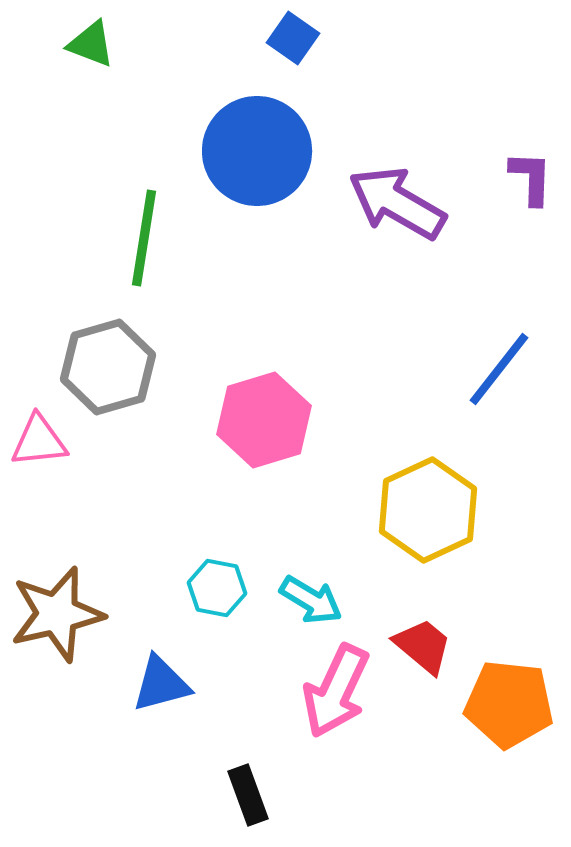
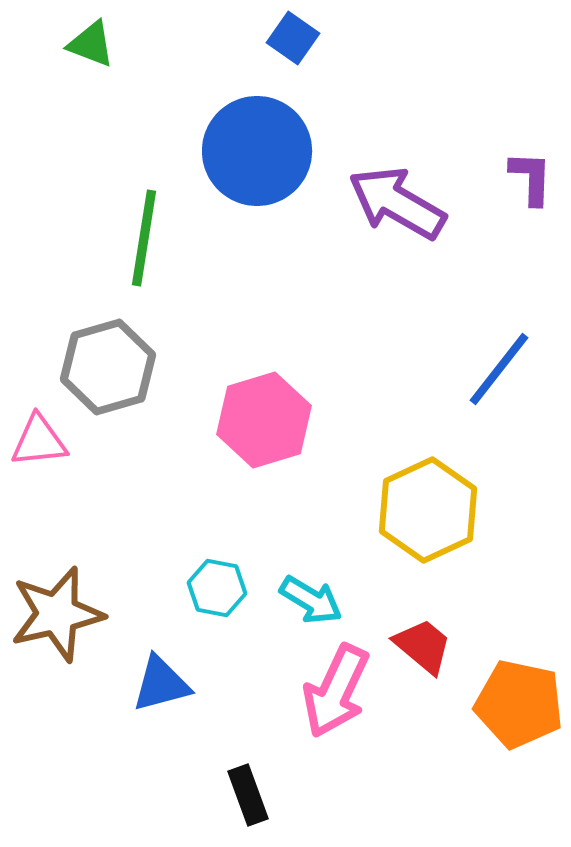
orange pentagon: moved 10 px right; rotated 6 degrees clockwise
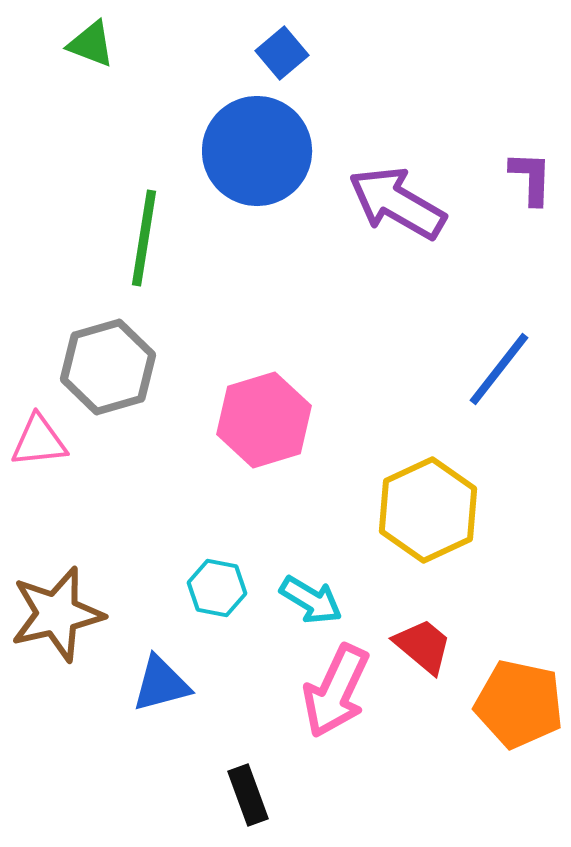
blue square: moved 11 px left, 15 px down; rotated 15 degrees clockwise
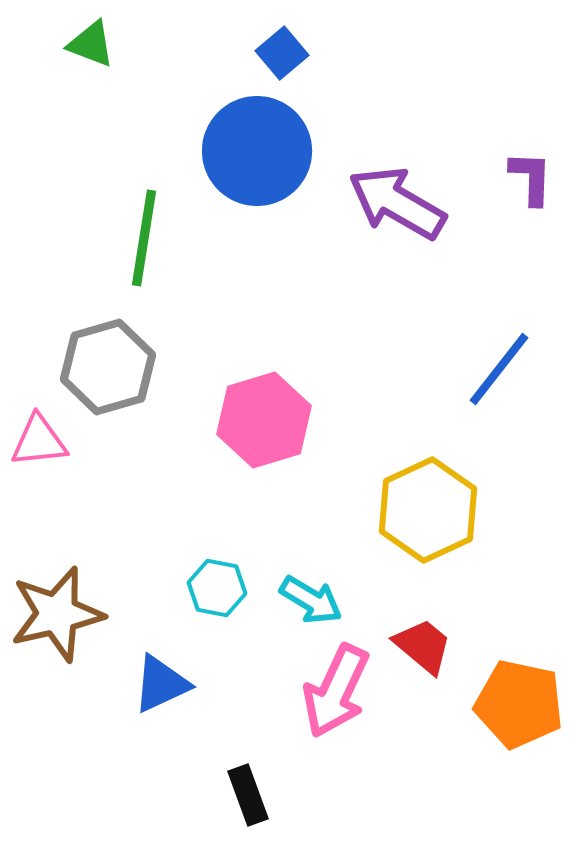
blue triangle: rotated 10 degrees counterclockwise
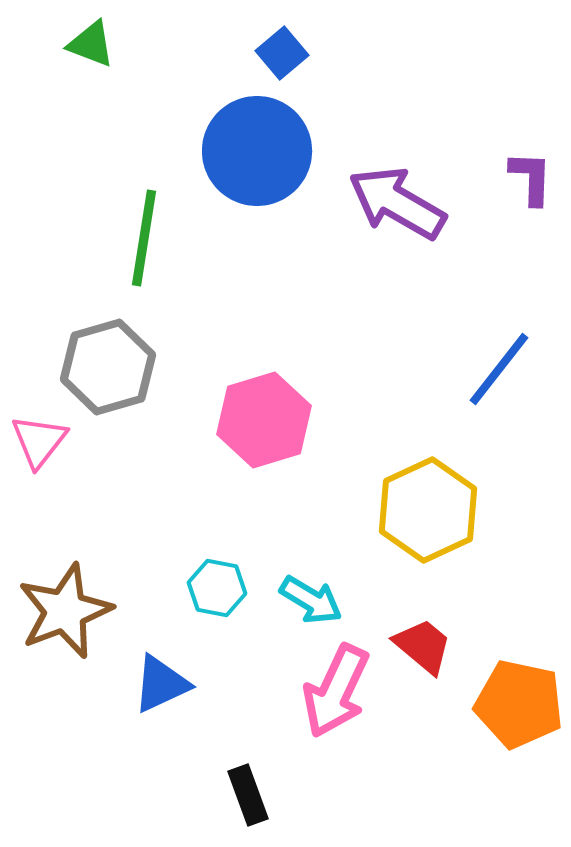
pink triangle: rotated 46 degrees counterclockwise
brown star: moved 8 px right, 3 px up; rotated 8 degrees counterclockwise
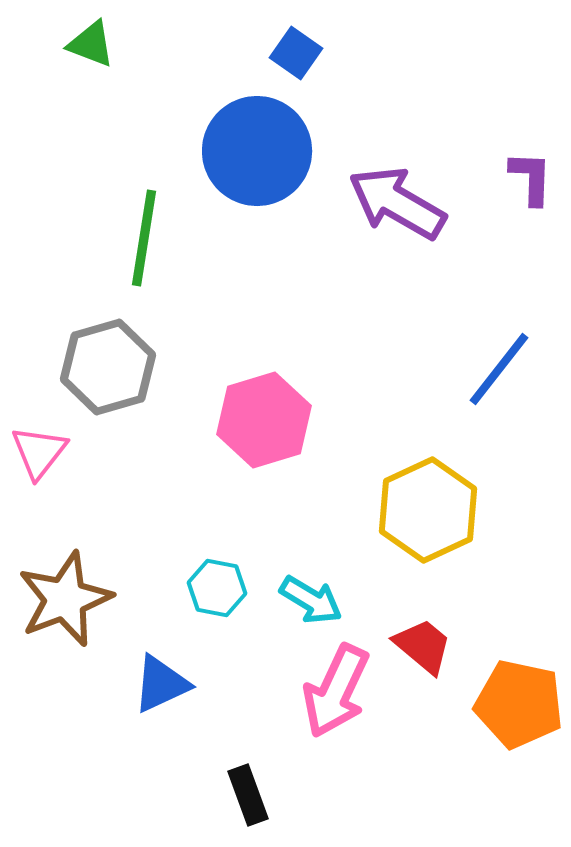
blue square: moved 14 px right; rotated 15 degrees counterclockwise
pink triangle: moved 11 px down
brown star: moved 12 px up
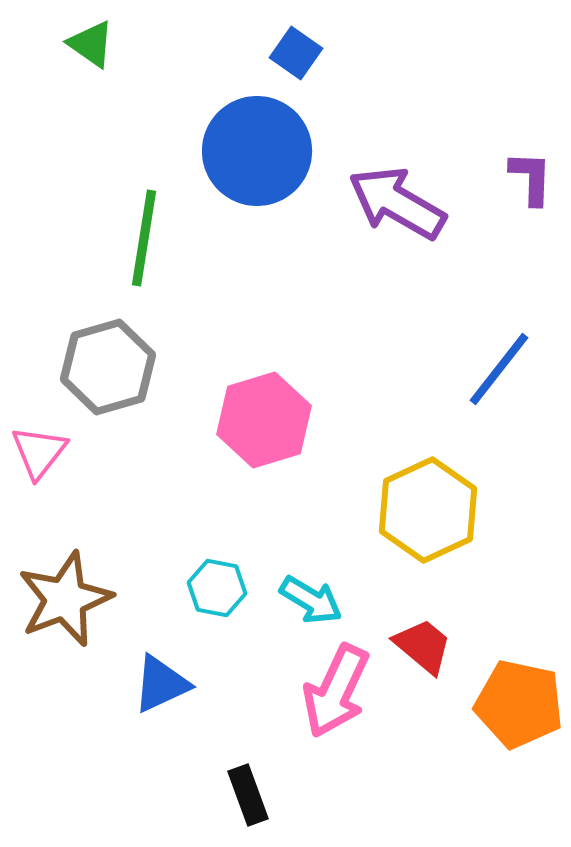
green triangle: rotated 14 degrees clockwise
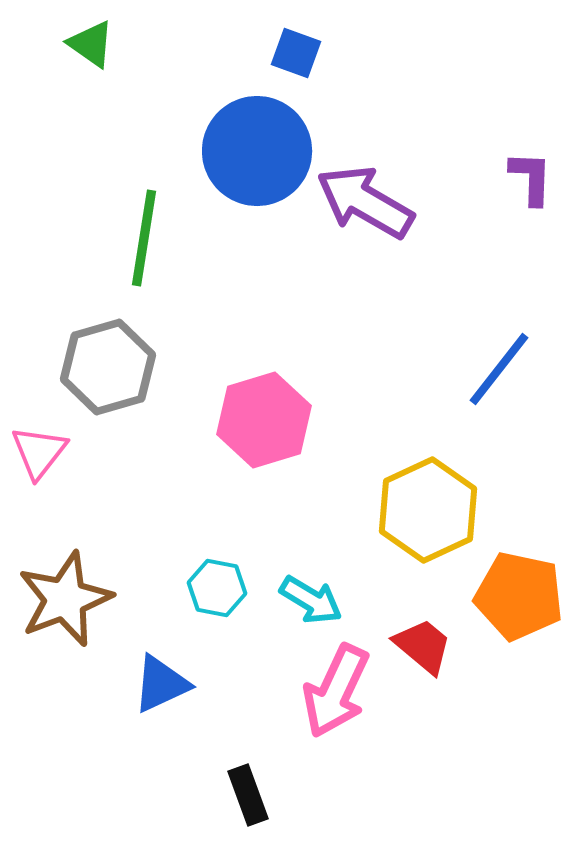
blue square: rotated 15 degrees counterclockwise
purple arrow: moved 32 px left, 1 px up
orange pentagon: moved 108 px up
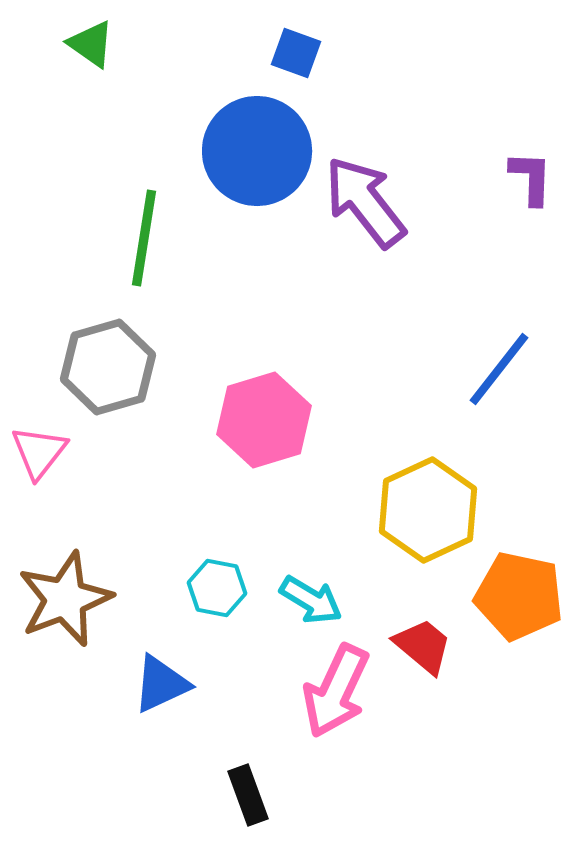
purple arrow: rotated 22 degrees clockwise
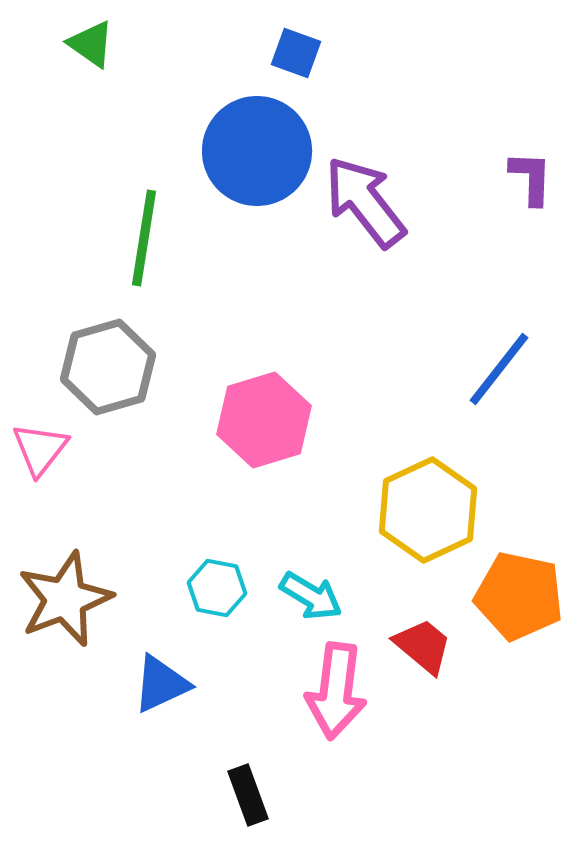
pink triangle: moved 1 px right, 3 px up
cyan arrow: moved 4 px up
pink arrow: rotated 18 degrees counterclockwise
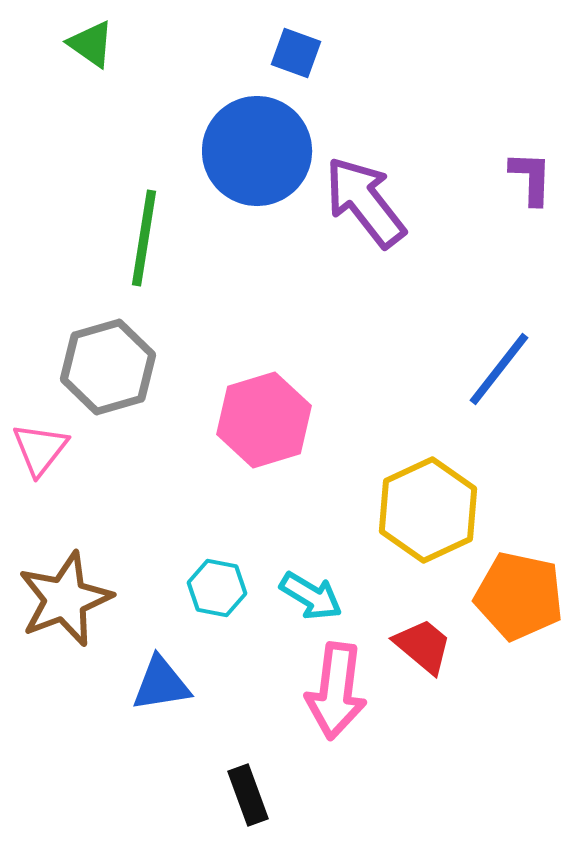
blue triangle: rotated 16 degrees clockwise
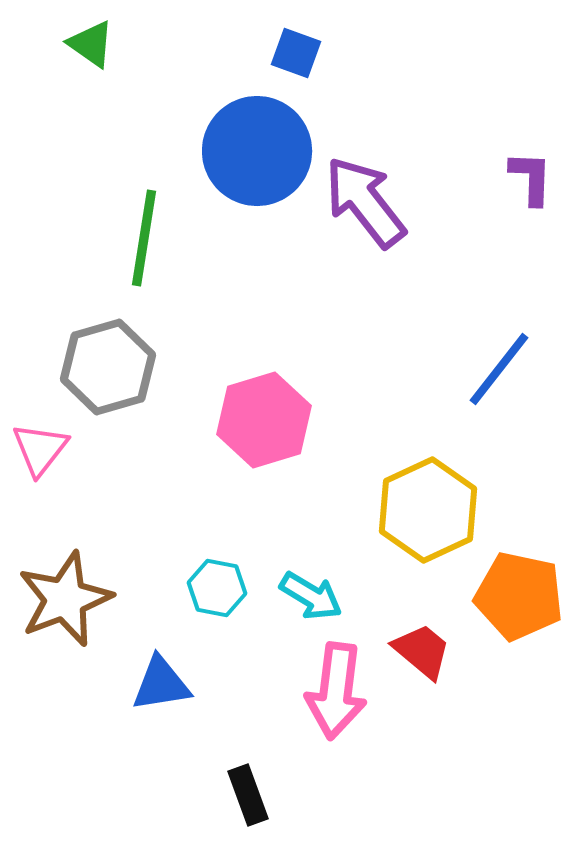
red trapezoid: moved 1 px left, 5 px down
